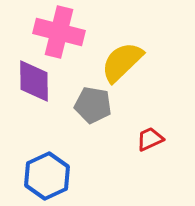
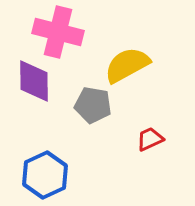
pink cross: moved 1 px left
yellow semicircle: moved 5 px right, 3 px down; rotated 15 degrees clockwise
blue hexagon: moved 2 px left, 1 px up
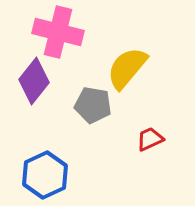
yellow semicircle: moved 3 px down; rotated 21 degrees counterclockwise
purple diamond: rotated 39 degrees clockwise
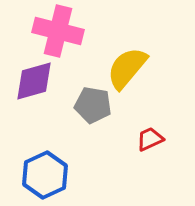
pink cross: moved 1 px up
purple diamond: rotated 36 degrees clockwise
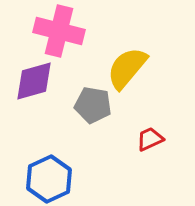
pink cross: moved 1 px right
blue hexagon: moved 4 px right, 4 px down
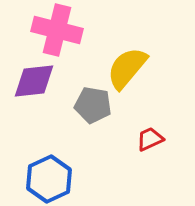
pink cross: moved 2 px left, 1 px up
purple diamond: rotated 9 degrees clockwise
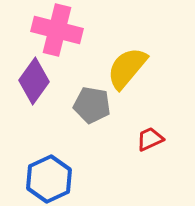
purple diamond: rotated 48 degrees counterclockwise
gray pentagon: moved 1 px left
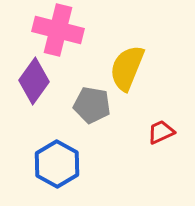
pink cross: moved 1 px right
yellow semicircle: rotated 18 degrees counterclockwise
red trapezoid: moved 11 px right, 7 px up
blue hexagon: moved 8 px right, 15 px up; rotated 6 degrees counterclockwise
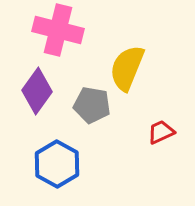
purple diamond: moved 3 px right, 10 px down
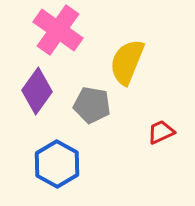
pink cross: rotated 21 degrees clockwise
yellow semicircle: moved 6 px up
